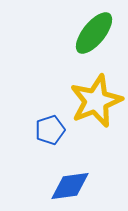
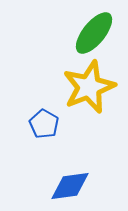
yellow star: moved 7 px left, 14 px up
blue pentagon: moved 6 px left, 6 px up; rotated 24 degrees counterclockwise
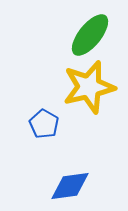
green ellipse: moved 4 px left, 2 px down
yellow star: rotated 8 degrees clockwise
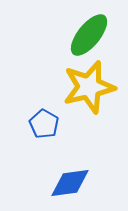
green ellipse: moved 1 px left
blue diamond: moved 3 px up
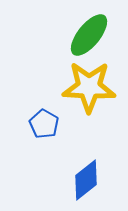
yellow star: rotated 16 degrees clockwise
blue diamond: moved 16 px right, 3 px up; rotated 30 degrees counterclockwise
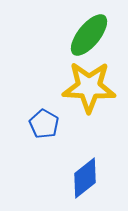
blue diamond: moved 1 px left, 2 px up
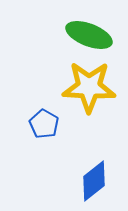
green ellipse: rotated 72 degrees clockwise
blue diamond: moved 9 px right, 3 px down
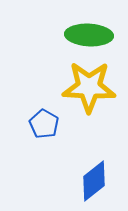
green ellipse: rotated 18 degrees counterclockwise
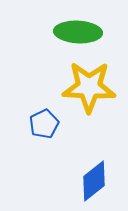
green ellipse: moved 11 px left, 3 px up
blue pentagon: rotated 16 degrees clockwise
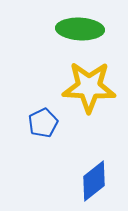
green ellipse: moved 2 px right, 3 px up
blue pentagon: moved 1 px left, 1 px up
